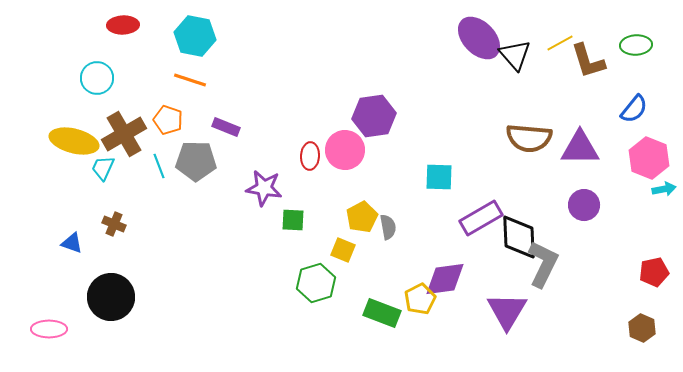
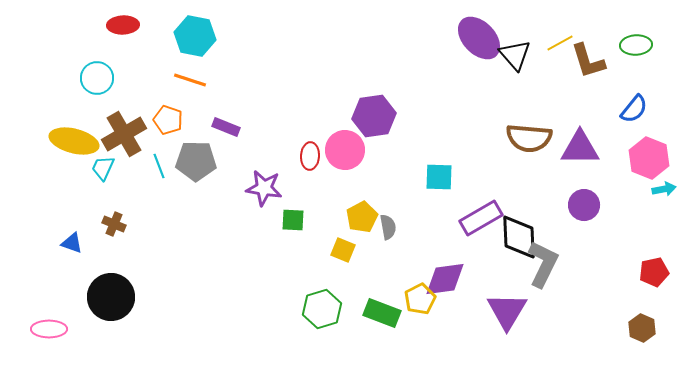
green hexagon at (316, 283): moved 6 px right, 26 px down
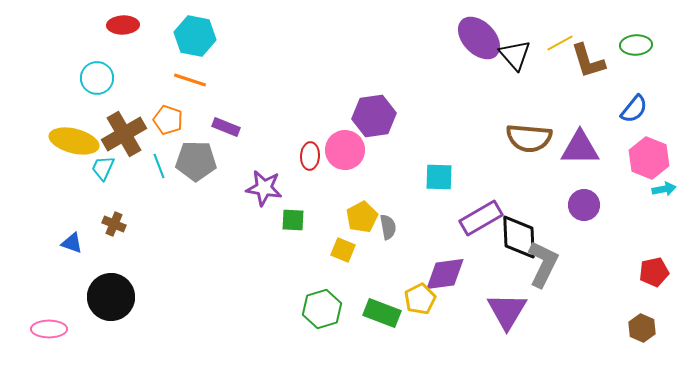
purple diamond at (445, 279): moved 5 px up
